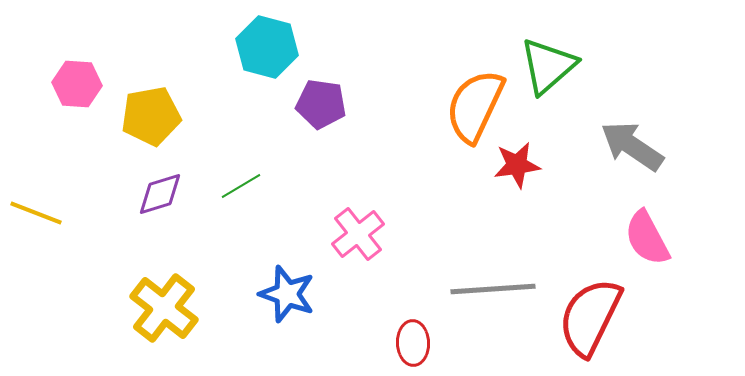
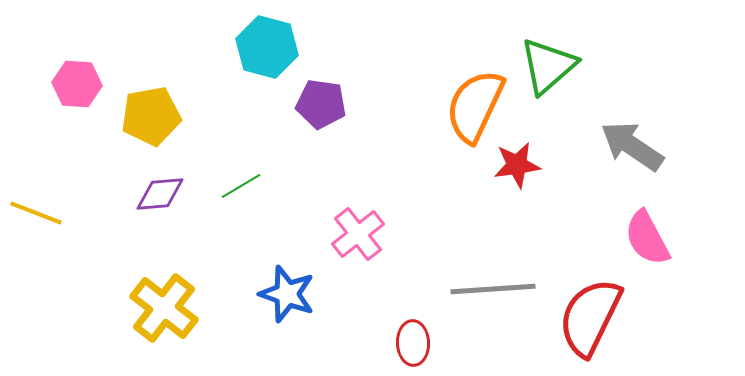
purple diamond: rotated 12 degrees clockwise
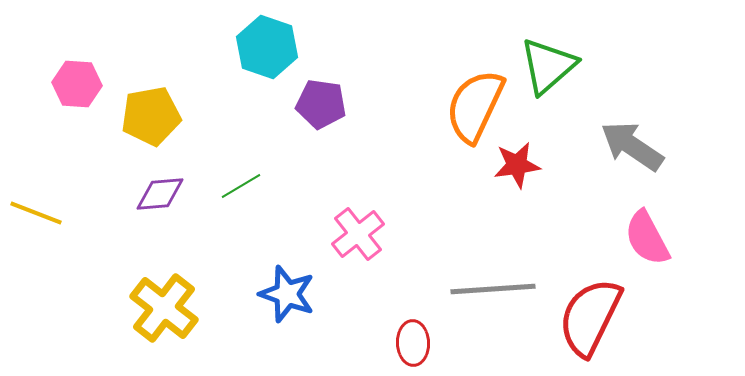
cyan hexagon: rotated 4 degrees clockwise
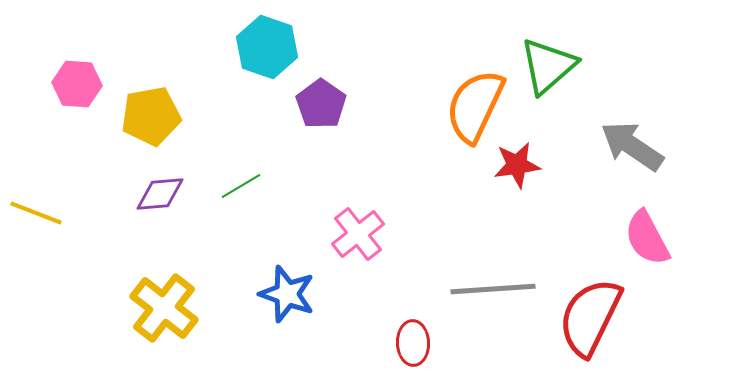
purple pentagon: rotated 27 degrees clockwise
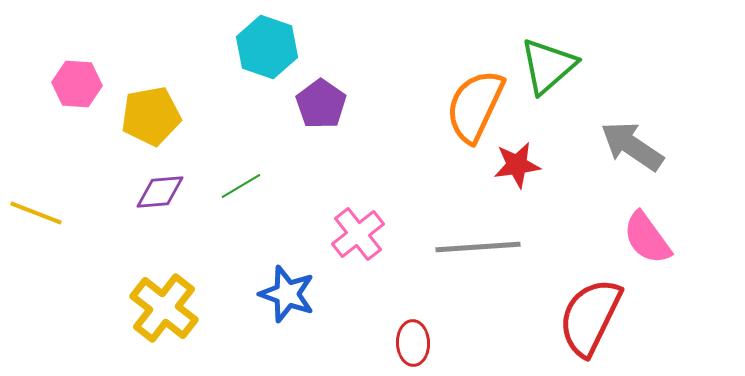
purple diamond: moved 2 px up
pink semicircle: rotated 8 degrees counterclockwise
gray line: moved 15 px left, 42 px up
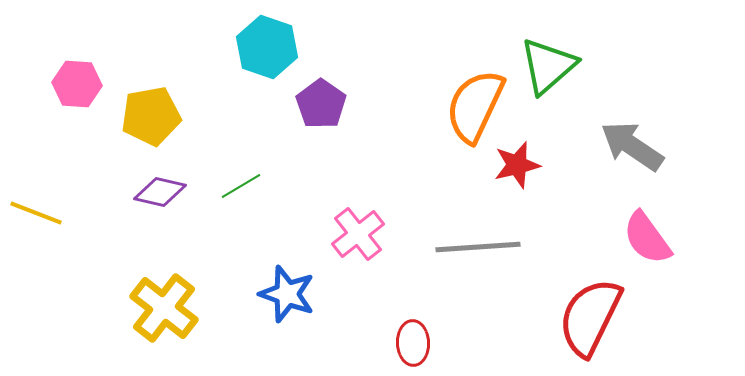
red star: rotated 6 degrees counterclockwise
purple diamond: rotated 18 degrees clockwise
